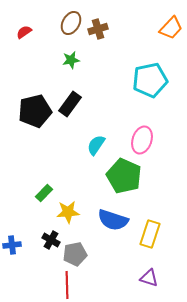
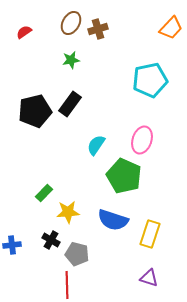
gray pentagon: moved 2 px right; rotated 25 degrees clockwise
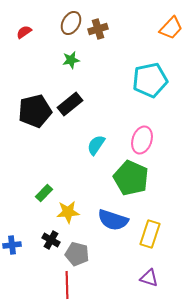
black rectangle: rotated 15 degrees clockwise
green pentagon: moved 7 px right, 2 px down
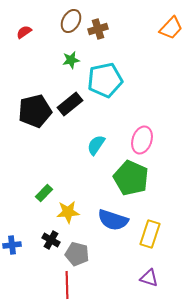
brown ellipse: moved 2 px up
cyan pentagon: moved 45 px left
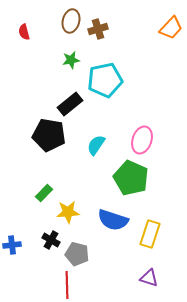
brown ellipse: rotated 15 degrees counterclockwise
red semicircle: rotated 70 degrees counterclockwise
black pentagon: moved 14 px right, 24 px down; rotated 24 degrees clockwise
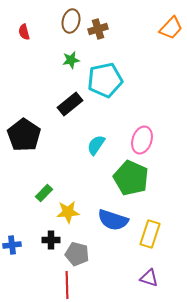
black pentagon: moved 25 px left; rotated 24 degrees clockwise
black cross: rotated 30 degrees counterclockwise
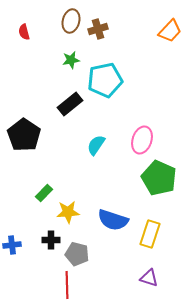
orange trapezoid: moved 1 px left, 3 px down
green pentagon: moved 28 px right
